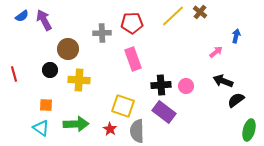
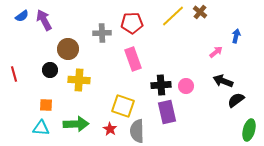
purple rectangle: moved 3 px right; rotated 40 degrees clockwise
cyan triangle: rotated 30 degrees counterclockwise
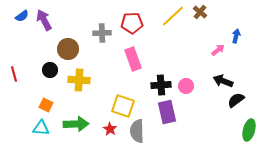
pink arrow: moved 2 px right, 2 px up
orange square: rotated 24 degrees clockwise
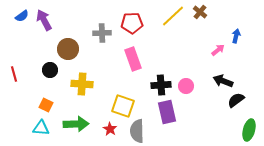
yellow cross: moved 3 px right, 4 px down
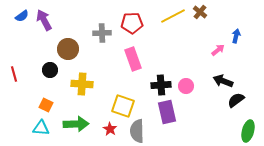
yellow line: rotated 15 degrees clockwise
green ellipse: moved 1 px left, 1 px down
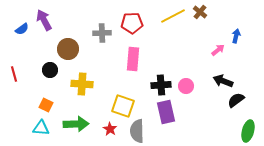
blue semicircle: moved 13 px down
pink rectangle: rotated 25 degrees clockwise
purple rectangle: moved 1 px left
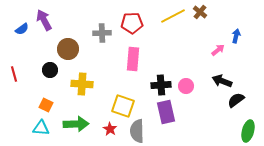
black arrow: moved 1 px left
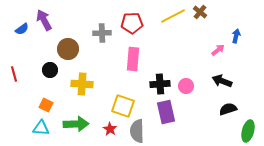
black cross: moved 1 px left, 1 px up
black semicircle: moved 8 px left, 9 px down; rotated 18 degrees clockwise
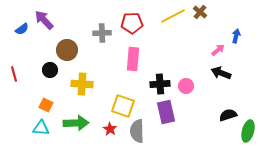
purple arrow: rotated 15 degrees counterclockwise
brown circle: moved 1 px left, 1 px down
black arrow: moved 1 px left, 8 px up
black semicircle: moved 6 px down
green arrow: moved 1 px up
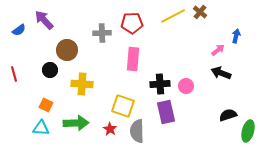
blue semicircle: moved 3 px left, 1 px down
